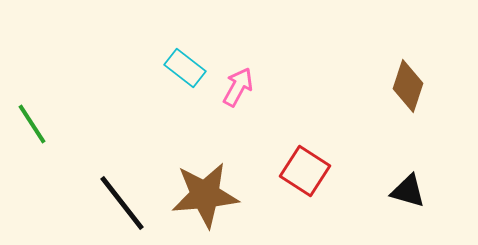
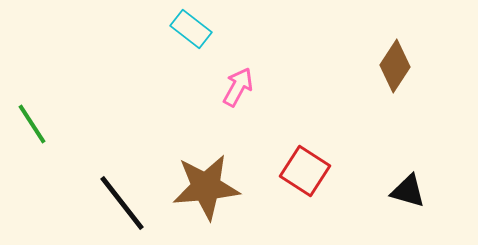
cyan rectangle: moved 6 px right, 39 px up
brown diamond: moved 13 px left, 20 px up; rotated 15 degrees clockwise
brown star: moved 1 px right, 8 px up
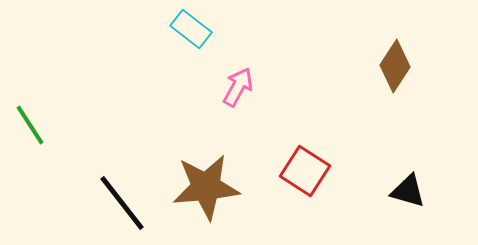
green line: moved 2 px left, 1 px down
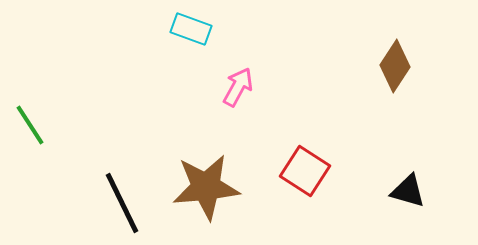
cyan rectangle: rotated 18 degrees counterclockwise
black line: rotated 12 degrees clockwise
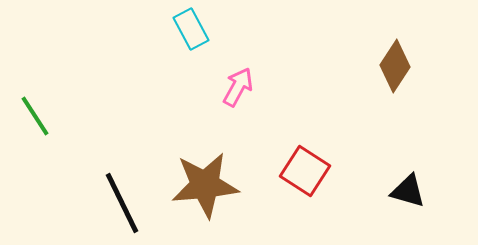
cyan rectangle: rotated 42 degrees clockwise
green line: moved 5 px right, 9 px up
brown star: moved 1 px left, 2 px up
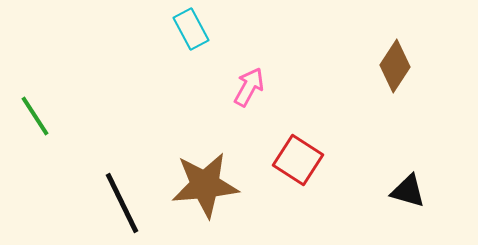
pink arrow: moved 11 px right
red square: moved 7 px left, 11 px up
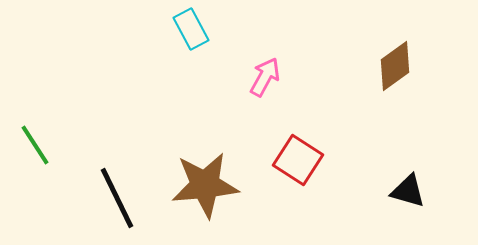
brown diamond: rotated 21 degrees clockwise
pink arrow: moved 16 px right, 10 px up
green line: moved 29 px down
black line: moved 5 px left, 5 px up
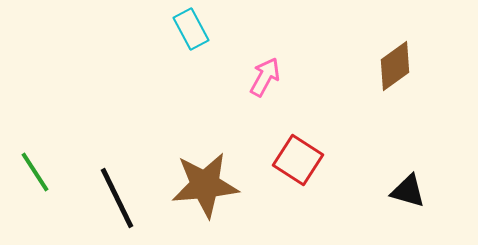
green line: moved 27 px down
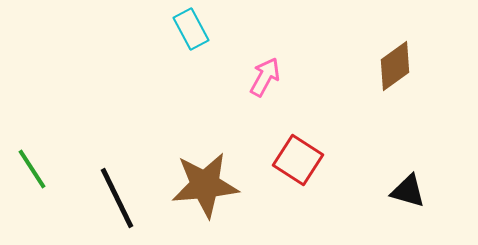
green line: moved 3 px left, 3 px up
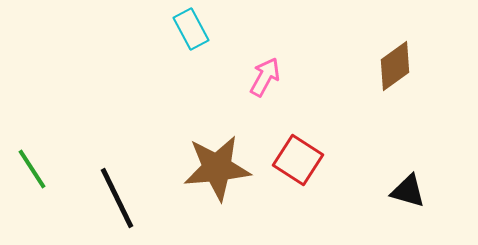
brown star: moved 12 px right, 17 px up
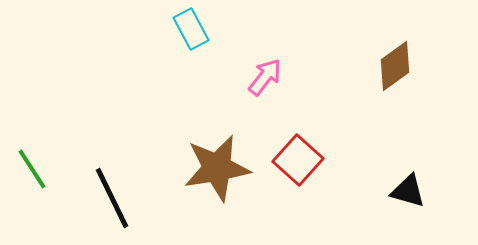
pink arrow: rotated 9 degrees clockwise
red square: rotated 9 degrees clockwise
brown star: rotated 4 degrees counterclockwise
black line: moved 5 px left
